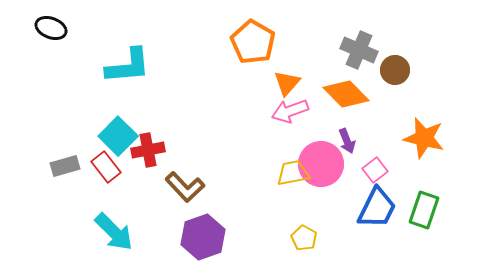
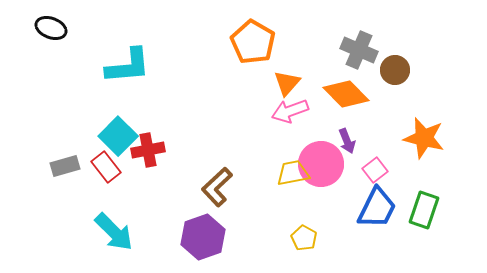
brown L-shape: moved 32 px right; rotated 90 degrees clockwise
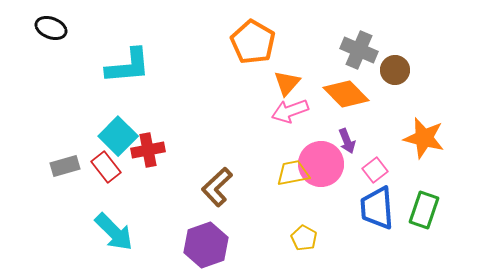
blue trapezoid: rotated 150 degrees clockwise
purple hexagon: moved 3 px right, 8 px down
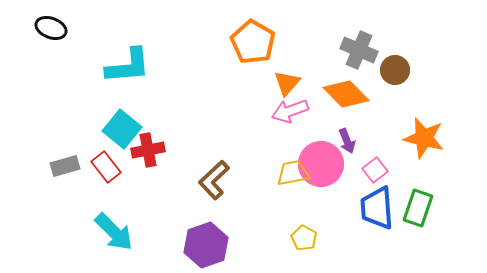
cyan square: moved 4 px right, 7 px up; rotated 6 degrees counterclockwise
brown L-shape: moved 3 px left, 7 px up
green rectangle: moved 6 px left, 2 px up
